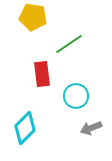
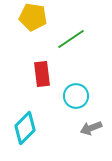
green line: moved 2 px right, 5 px up
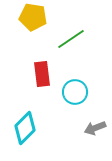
cyan circle: moved 1 px left, 4 px up
gray arrow: moved 4 px right
